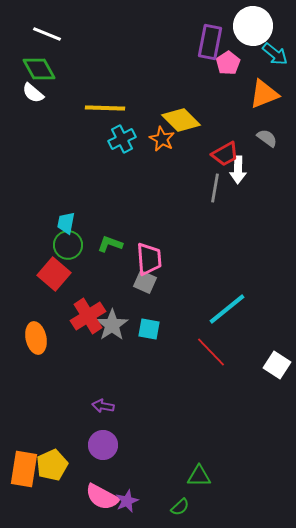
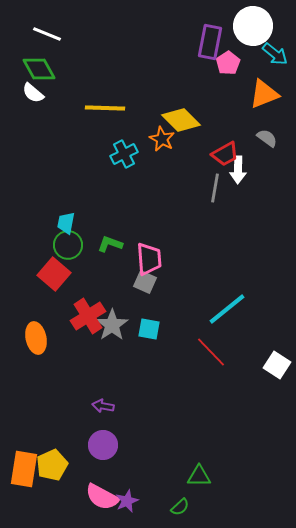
cyan cross: moved 2 px right, 15 px down
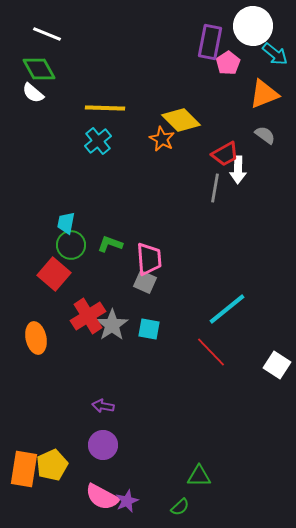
gray semicircle: moved 2 px left, 3 px up
cyan cross: moved 26 px left, 13 px up; rotated 12 degrees counterclockwise
green circle: moved 3 px right
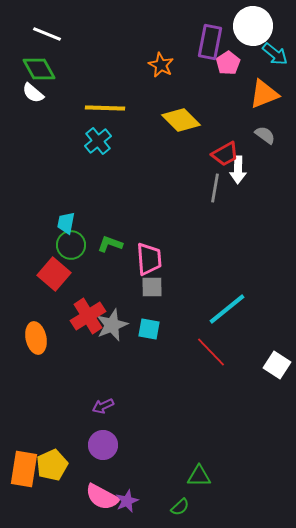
orange star: moved 1 px left, 74 px up
gray square: moved 7 px right, 5 px down; rotated 25 degrees counterclockwise
gray star: rotated 12 degrees clockwise
purple arrow: rotated 35 degrees counterclockwise
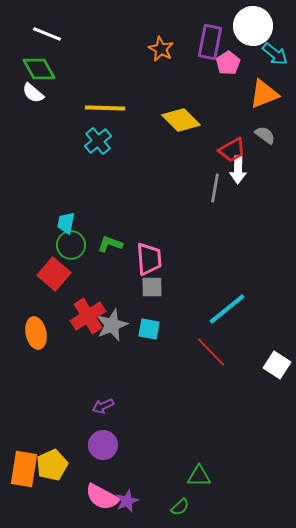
orange star: moved 16 px up
red trapezoid: moved 7 px right, 4 px up
orange ellipse: moved 5 px up
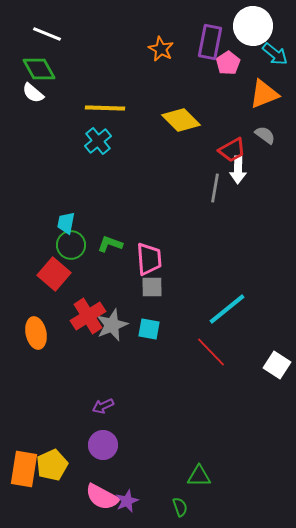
green semicircle: rotated 66 degrees counterclockwise
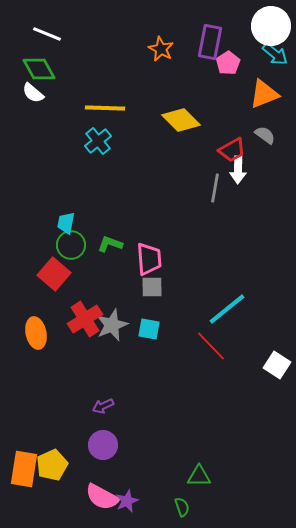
white circle: moved 18 px right
red cross: moved 3 px left, 3 px down
red line: moved 6 px up
green semicircle: moved 2 px right
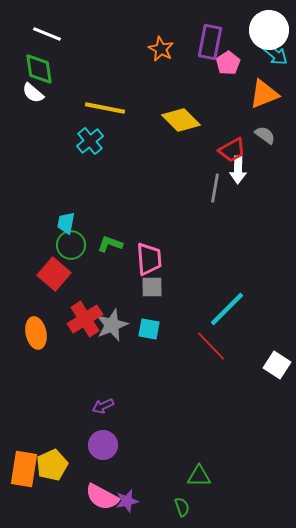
white circle: moved 2 px left, 4 px down
green diamond: rotated 20 degrees clockwise
yellow line: rotated 9 degrees clockwise
cyan cross: moved 8 px left
cyan line: rotated 6 degrees counterclockwise
purple star: rotated 10 degrees clockwise
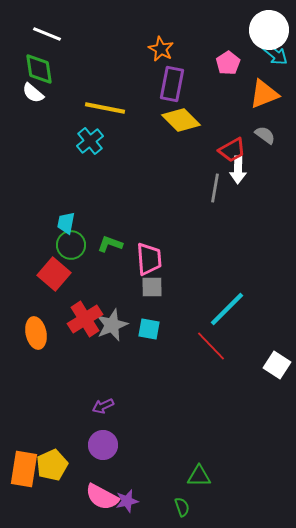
purple rectangle: moved 38 px left, 42 px down
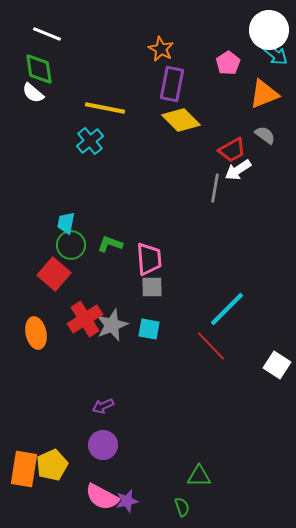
white arrow: rotated 56 degrees clockwise
